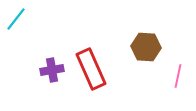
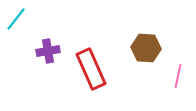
brown hexagon: moved 1 px down
purple cross: moved 4 px left, 19 px up
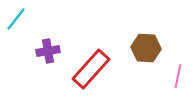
red rectangle: rotated 66 degrees clockwise
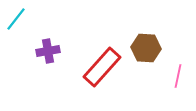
red rectangle: moved 11 px right, 2 px up
